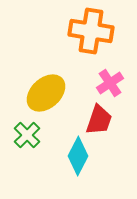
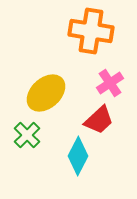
red trapezoid: rotated 28 degrees clockwise
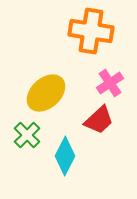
cyan diamond: moved 13 px left
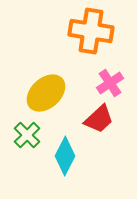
red trapezoid: moved 1 px up
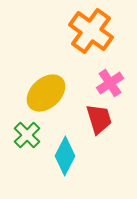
orange cross: rotated 27 degrees clockwise
red trapezoid: rotated 64 degrees counterclockwise
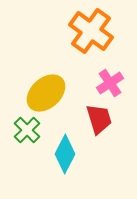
green cross: moved 5 px up
cyan diamond: moved 2 px up
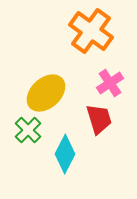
green cross: moved 1 px right
